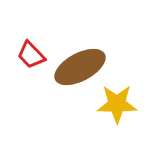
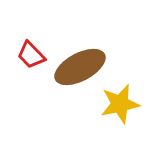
yellow star: moved 3 px right; rotated 12 degrees counterclockwise
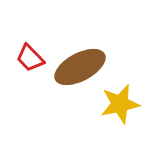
red trapezoid: moved 1 px left, 3 px down
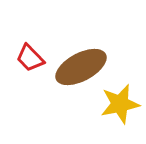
brown ellipse: moved 1 px right
